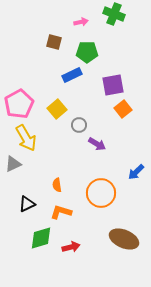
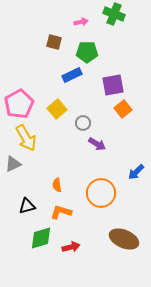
gray circle: moved 4 px right, 2 px up
black triangle: moved 2 px down; rotated 12 degrees clockwise
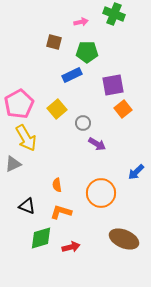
black triangle: rotated 36 degrees clockwise
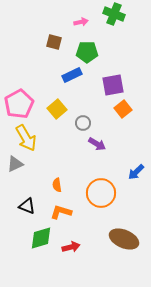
gray triangle: moved 2 px right
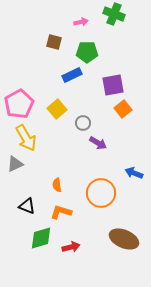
purple arrow: moved 1 px right, 1 px up
blue arrow: moved 2 px left, 1 px down; rotated 66 degrees clockwise
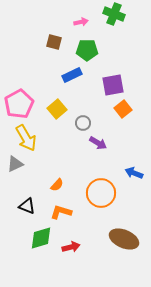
green pentagon: moved 2 px up
orange semicircle: rotated 128 degrees counterclockwise
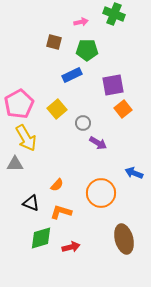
gray triangle: rotated 24 degrees clockwise
black triangle: moved 4 px right, 3 px up
brown ellipse: rotated 52 degrees clockwise
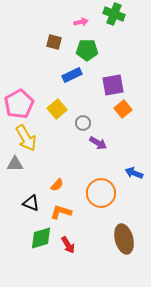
red arrow: moved 3 px left, 2 px up; rotated 72 degrees clockwise
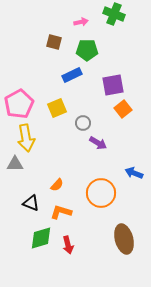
yellow square: moved 1 px up; rotated 18 degrees clockwise
yellow arrow: rotated 20 degrees clockwise
red arrow: rotated 18 degrees clockwise
